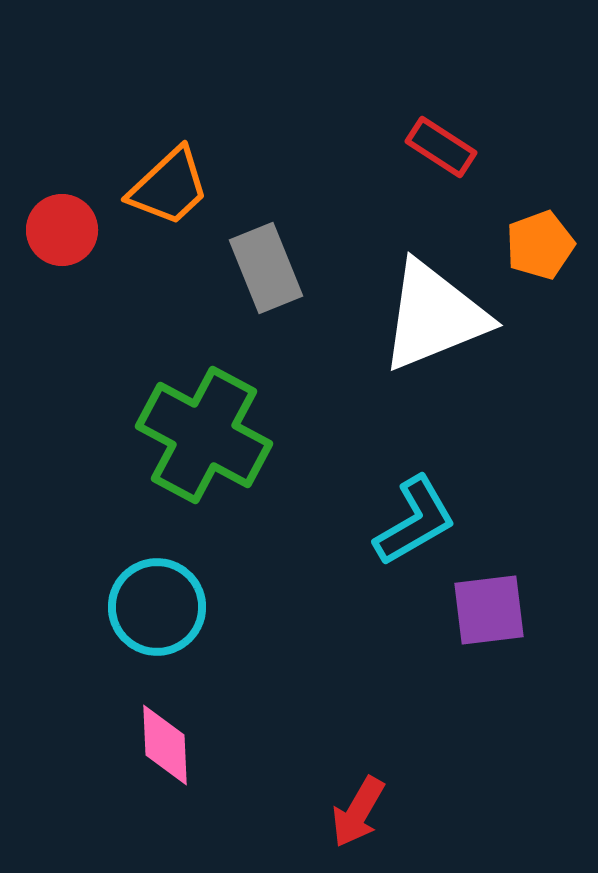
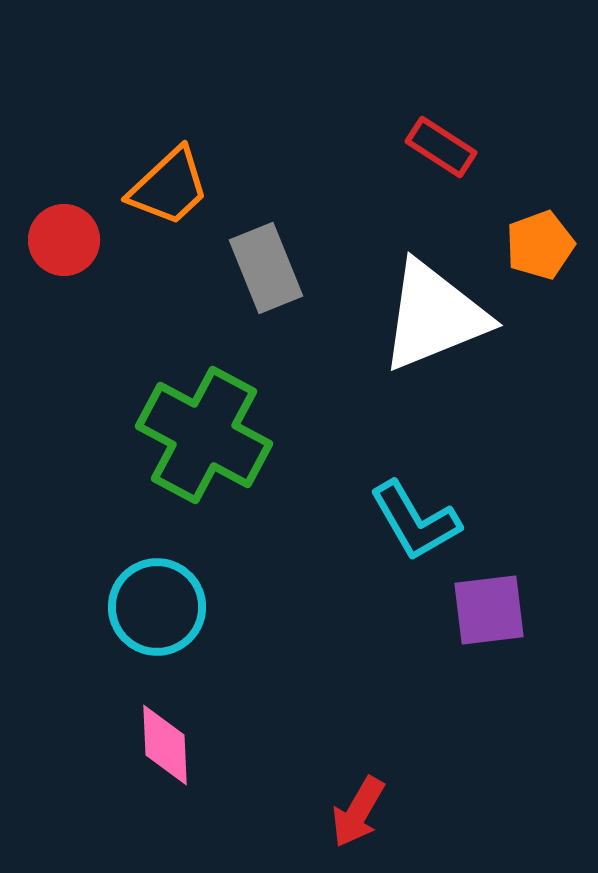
red circle: moved 2 px right, 10 px down
cyan L-shape: rotated 90 degrees clockwise
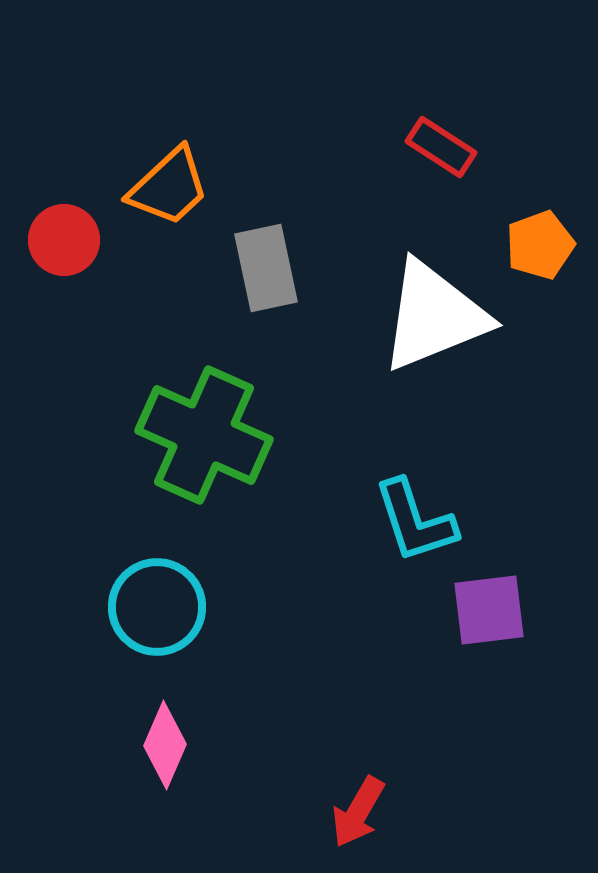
gray rectangle: rotated 10 degrees clockwise
green cross: rotated 4 degrees counterclockwise
cyan L-shape: rotated 12 degrees clockwise
pink diamond: rotated 26 degrees clockwise
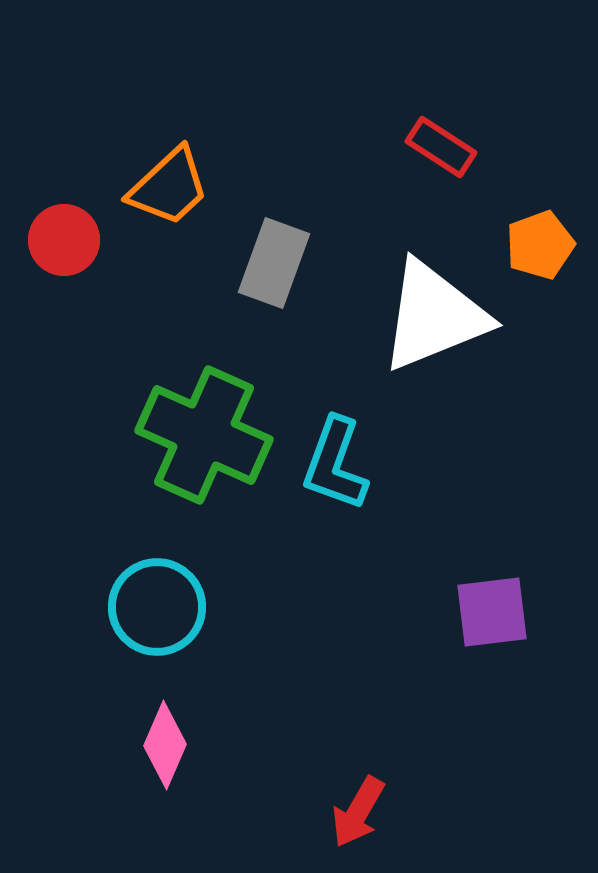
gray rectangle: moved 8 px right, 5 px up; rotated 32 degrees clockwise
cyan L-shape: moved 80 px left, 57 px up; rotated 38 degrees clockwise
purple square: moved 3 px right, 2 px down
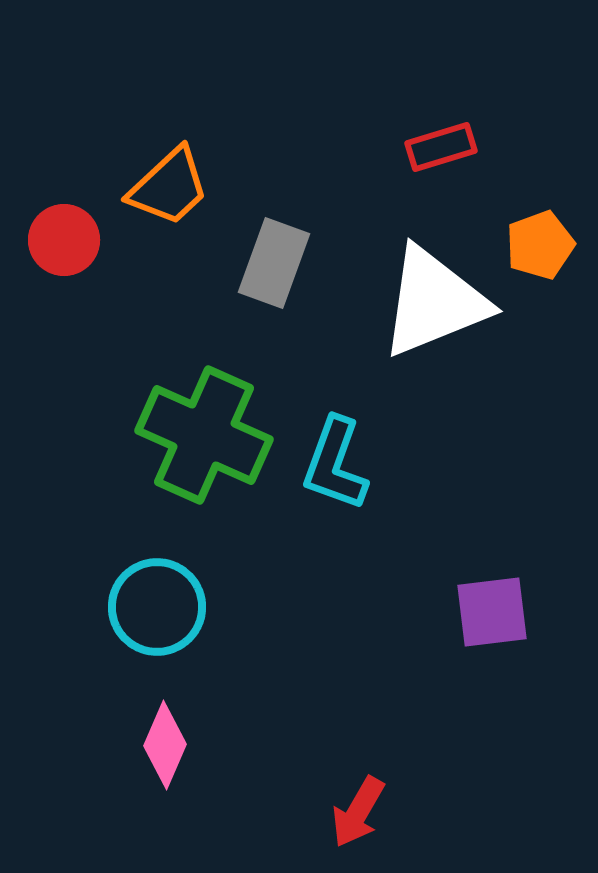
red rectangle: rotated 50 degrees counterclockwise
white triangle: moved 14 px up
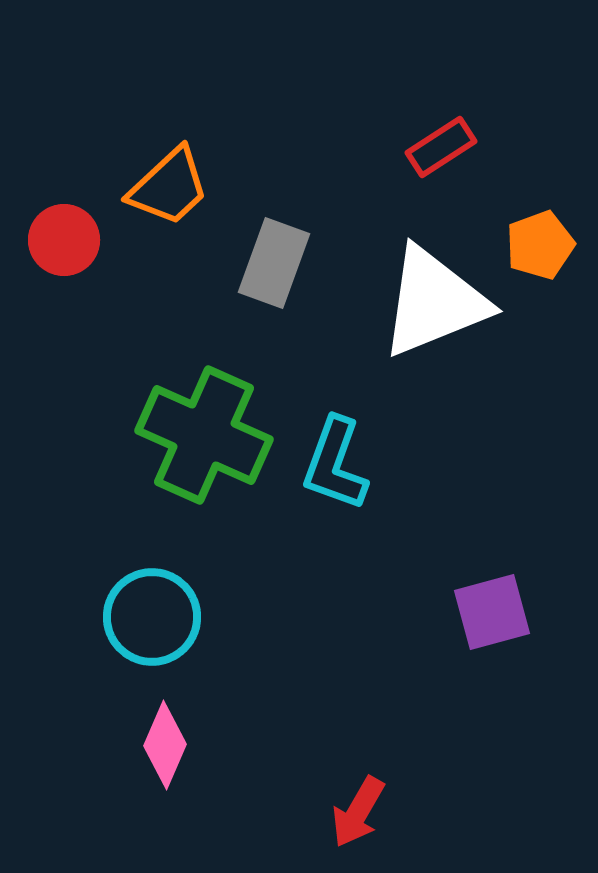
red rectangle: rotated 16 degrees counterclockwise
cyan circle: moved 5 px left, 10 px down
purple square: rotated 8 degrees counterclockwise
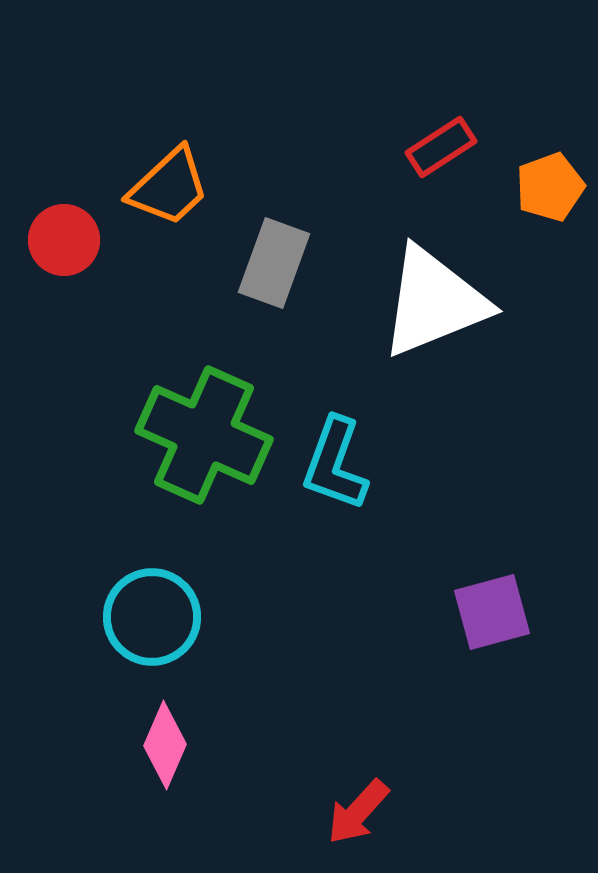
orange pentagon: moved 10 px right, 58 px up
red arrow: rotated 12 degrees clockwise
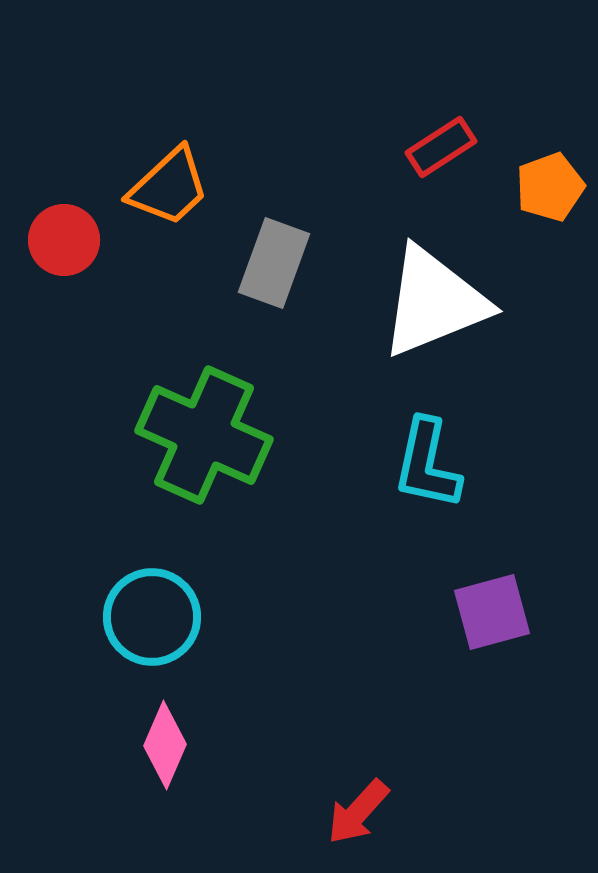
cyan L-shape: moved 92 px right; rotated 8 degrees counterclockwise
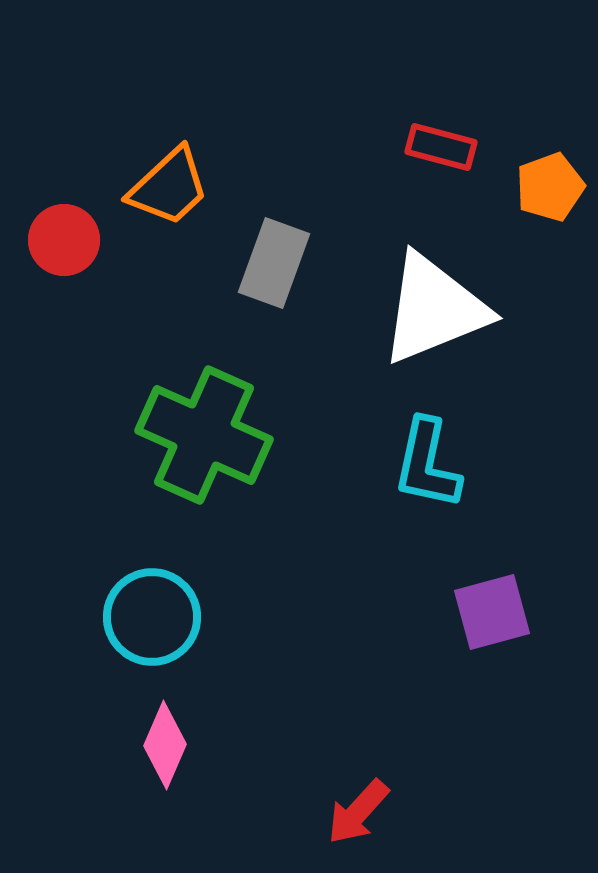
red rectangle: rotated 48 degrees clockwise
white triangle: moved 7 px down
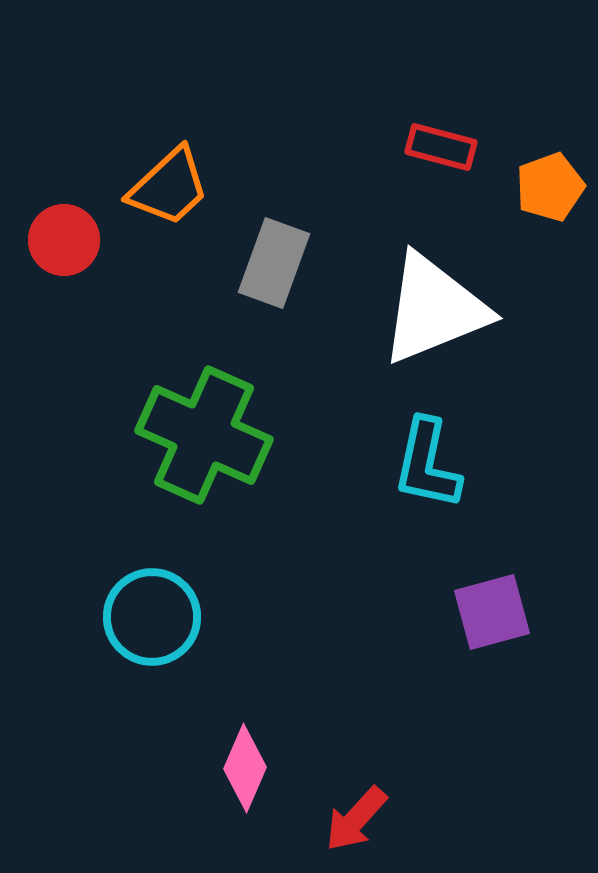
pink diamond: moved 80 px right, 23 px down
red arrow: moved 2 px left, 7 px down
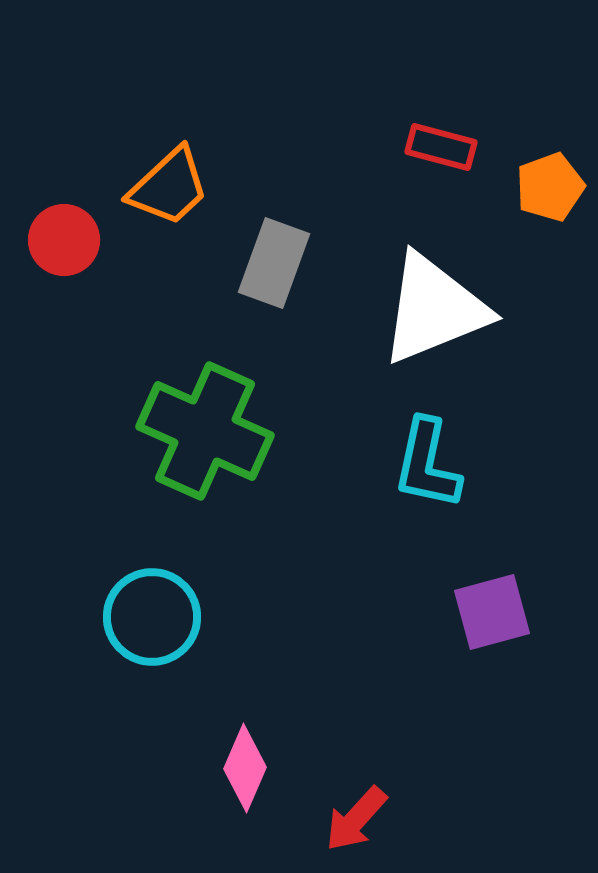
green cross: moved 1 px right, 4 px up
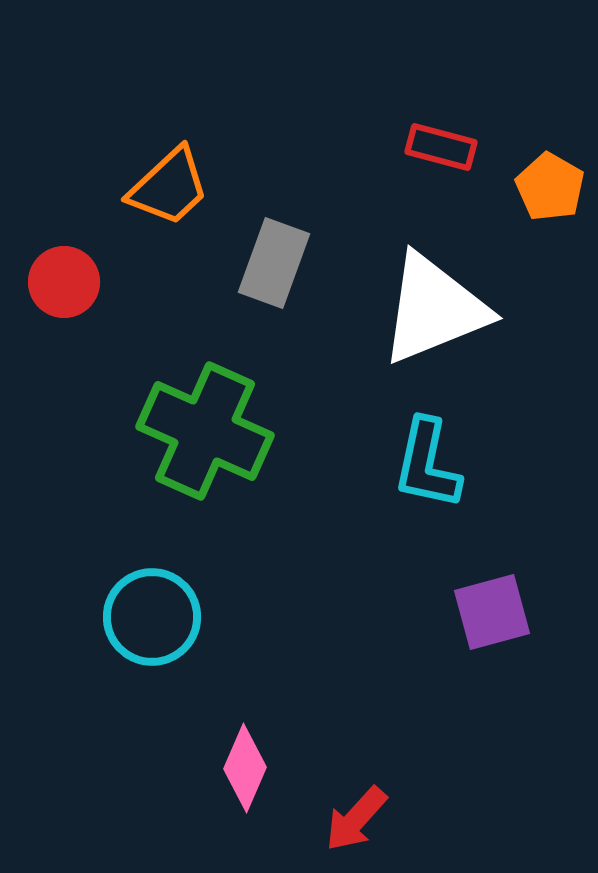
orange pentagon: rotated 22 degrees counterclockwise
red circle: moved 42 px down
